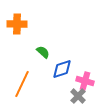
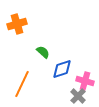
orange cross: rotated 18 degrees counterclockwise
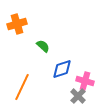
green semicircle: moved 6 px up
orange line: moved 3 px down
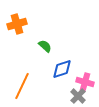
green semicircle: moved 2 px right
pink cross: moved 1 px down
orange line: moved 1 px up
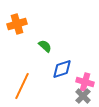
gray cross: moved 5 px right
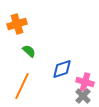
green semicircle: moved 16 px left, 5 px down
